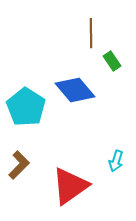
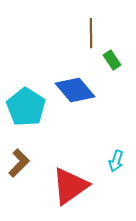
green rectangle: moved 1 px up
brown L-shape: moved 2 px up
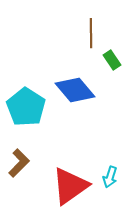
cyan arrow: moved 6 px left, 16 px down
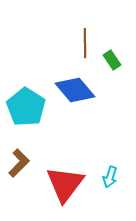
brown line: moved 6 px left, 10 px down
red triangle: moved 5 px left, 2 px up; rotated 18 degrees counterclockwise
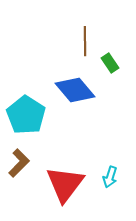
brown line: moved 2 px up
green rectangle: moved 2 px left, 3 px down
cyan pentagon: moved 8 px down
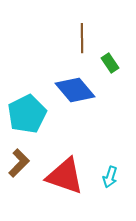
brown line: moved 3 px left, 3 px up
cyan pentagon: moved 1 px right, 1 px up; rotated 12 degrees clockwise
red triangle: moved 8 px up; rotated 48 degrees counterclockwise
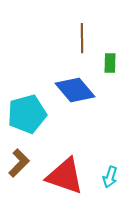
green rectangle: rotated 36 degrees clockwise
cyan pentagon: rotated 12 degrees clockwise
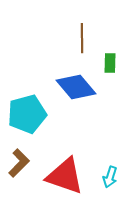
blue diamond: moved 1 px right, 3 px up
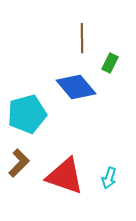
green rectangle: rotated 24 degrees clockwise
cyan arrow: moved 1 px left, 1 px down
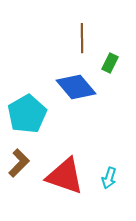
cyan pentagon: rotated 15 degrees counterclockwise
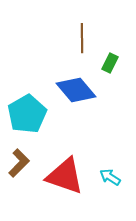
blue diamond: moved 3 px down
cyan arrow: moved 1 px right, 1 px up; rotated 105 degrees clockwise
